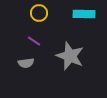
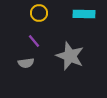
purple line: rotated 16 degrees clockwise
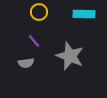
yellow circle: moved 1 px up
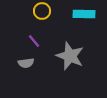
yellow circle: moved 3 px right, 1 px up
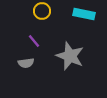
cyan rectangle: rotated 10 degrees clockwise
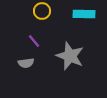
cyan rectangle: rotated 10 degrees counterclockwise
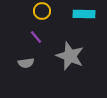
purple line: moved 2 px right, 4 px up
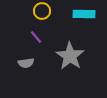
gray star: rotated 12 degrees clockwise
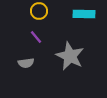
yellow circle: moved 3 px left
gray star: rotated 8 degrees counterclockwise
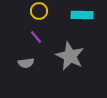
cyan rectangle: moved 2 px left, 1 px down
